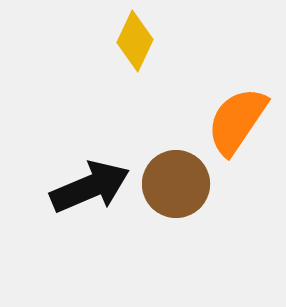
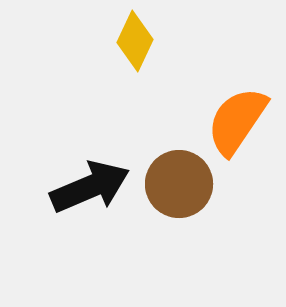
brown circle: moved 3 px right
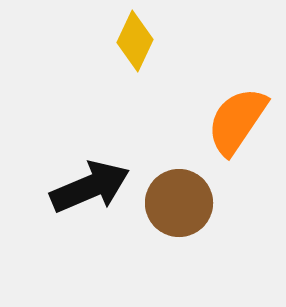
brown circle: moved 19 px down
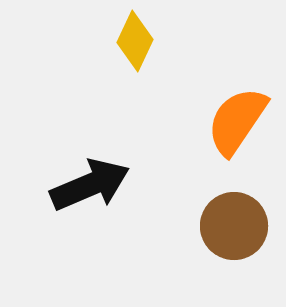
black arrow: moved 2 px up
brown circle: moved 55 px right, 23 px down
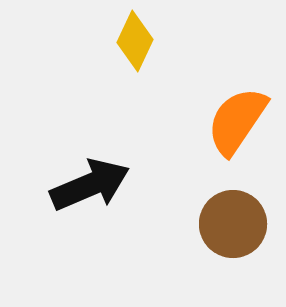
brown circle: moved 1 px left, 2 px up
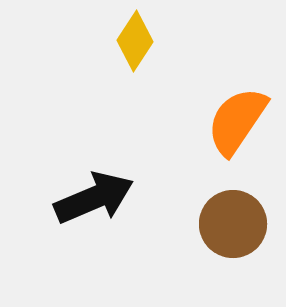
yellow diamond: rotated 8 degrees clockwise
black arrow: moved 4 px right, 13 px down
